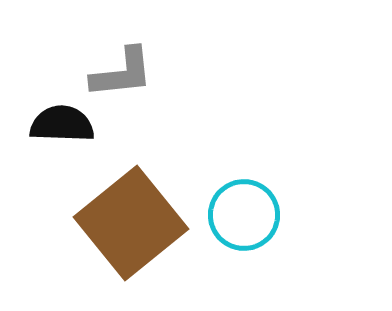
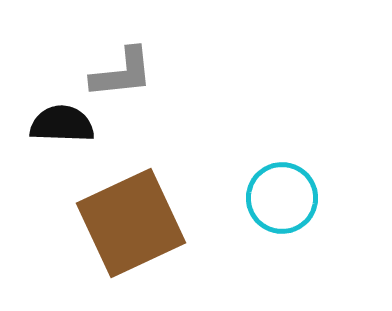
cyan circle: moved 38 px right, 17 px up
brown square: rotated 14 degrees clockwise
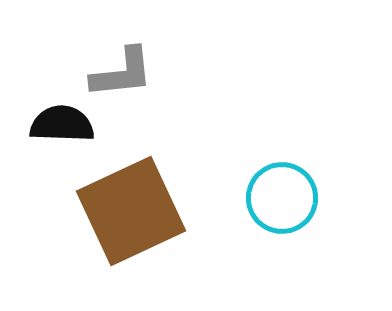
brown square: moved 12 px up
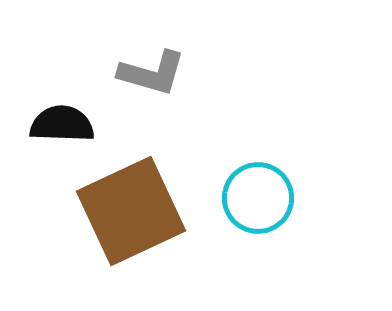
gray L-shape: moved 30 px right; rotated 22 degrees clockwise
cyan circle: moved 24 px left
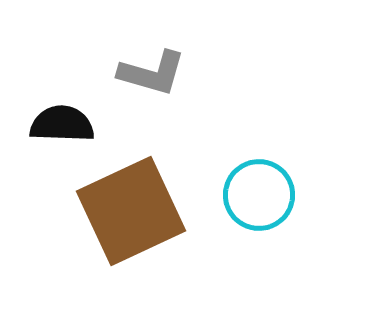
cyan circle: moved 1 px right, 3 px up
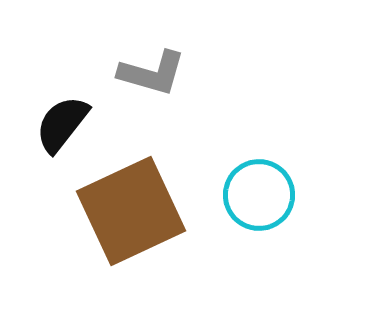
black semicircle: rotated 54 degrees counterclockwise
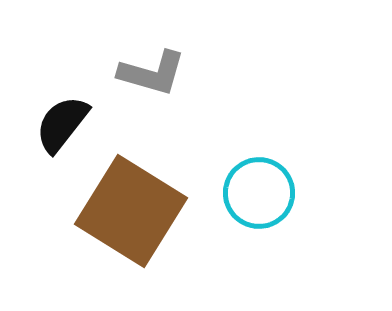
cyan circle: moved 2 px up
brown square: rotated 33 degrees counterclockwise
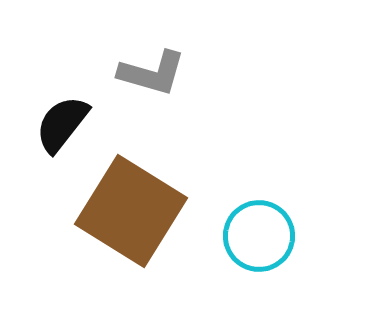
cyan circle: moved 43 px down
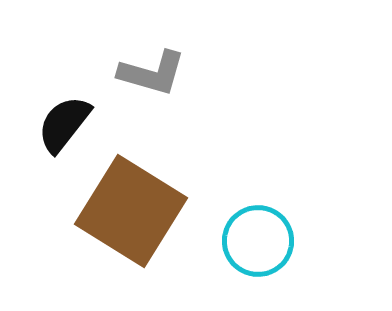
black semicircle: moved 2 px right
cyan circle: moved 1 px left, 5 px down
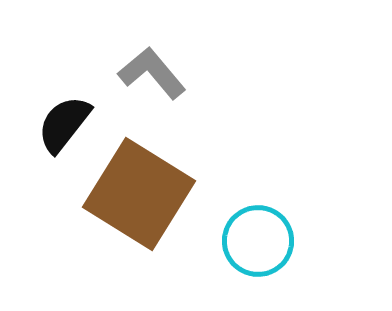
gray L-shape: rotated 146 degrees counterclockwise
brown square: moved 8 px right, 17 px up
